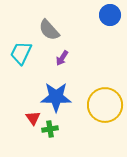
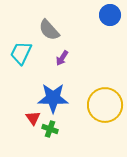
blue star: moved 3 px left, 1 px down
green cross: rotated 28 degrees clockwise
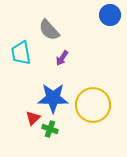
cyan trapezoid: rotated 35 degrees counterclockwise
yellow circle: moved 12 px left
red triangle: rotated 21 degrees clockwise
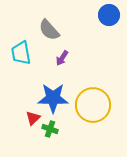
blue circle: moved 1 px left
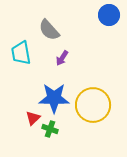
blue star: moved 1 px right
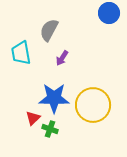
blue circle: moved 2 px up
gray semicircle: rotated 70 degrees clockwise
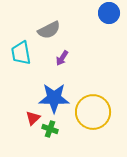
gray semicircle: rotated 145 degrees counterclockwise
yellow circle: moved 7 px down
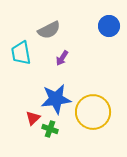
blue circle: moved 13 px down
blue star: moved 2 px right, 1 px down; rotated 8 degrees counterclockwise
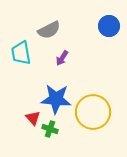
blue star: rotated 12 degrees clockwise
red triangle: rotated 28 degrees counterclockwise
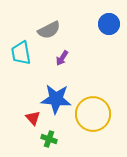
blue circle: moved 2 px up
yellow circle: moved 2 px down
green cross: moved 1 px left, 10 px down
